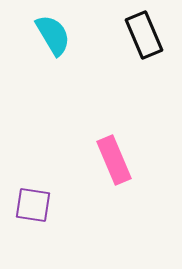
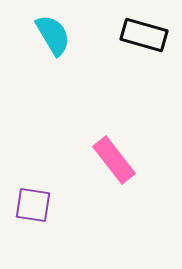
black rectangle: rotated 51 degrees counterclockwise
pink rectangle: rotated 15 degrees counterclockwise
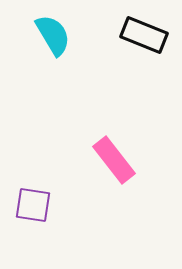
black rectangle: rotated 6 degrees clockwise
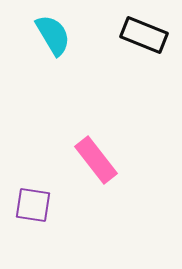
pink rectangle: moved 18 px left
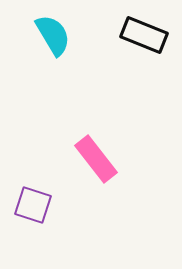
pink rectangle: moved 1 px up
purple square: rotated 9 degrees clockwise
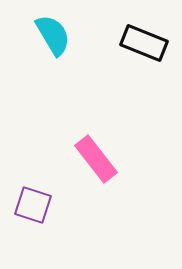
black rectangle: moved 8 px down
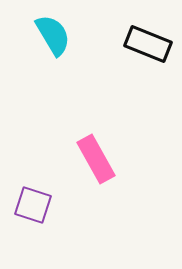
black rectangle: moved 4 px right, 1 px down
pink rectangle: rotated 9 degrees clockwise
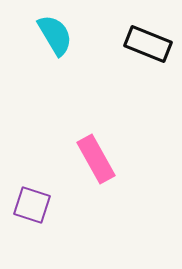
cyan semicircle: moved 2 px right
purple square: moved 1 px left
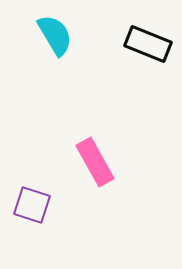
pink rectangle: moved 1 px left, 3 px down
